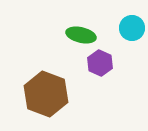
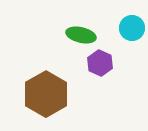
brown hexagon: rotated 9 degrees clockwise
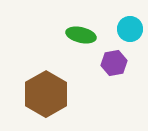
cyan circle: moved 2 px left, 1 px down
purple hexagon: moved 14 px right; rotated 25 degrees clockwise
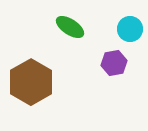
green ellipse: moved 11 px left, 8 px up; rotated 20 degrees clockwise
brown hexagon: moved 15 px left, 12 px up
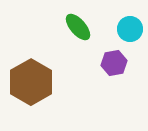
green ellipse: moved 8 px right; rotated 16 degrees clockwise
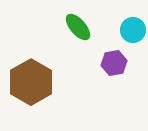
cyan circle: moved 3 px right, 1 px down
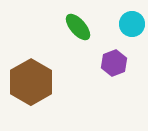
cyan circle: moved 1 px left, 6 px up
purple hexagon: rotated 10 degrees counterclockwise
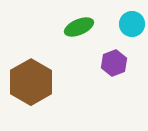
green ellipse: moved 1 px right; rotated 72 degrees counterclockwise
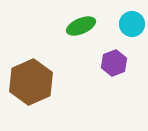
green ellipse: moved 2 px right, 1 px up
brown hexagon: rotated 6 degrees clockwise
